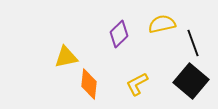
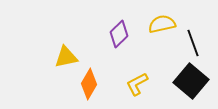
orange diamond: rotated 24 degrees clockwise
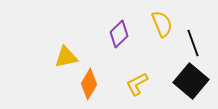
yellow semicircle: rotated 80 degrees clockwise
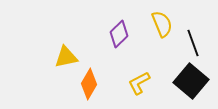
yellow L-shape: moved 2 px right, 1 px up
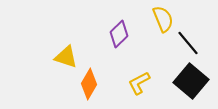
yellow semicircle: moved 1 px right, 5 px up
black line: moved 5 px left; rotated 20 degrees counterclockwise
yellow triangle: rotated 30 degrees clockwise
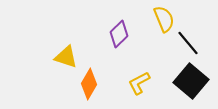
yellow semicircle: moved 1 px right
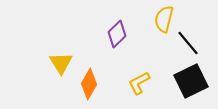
yellow semicircle: rotated 144 degrees counterclockwise
purple diamond: moved 2 px left
yellow triangle: moved 5 px left, 6 px down; rotated 40 degrees clockwise
black square: rotated 24 degrees clockwise
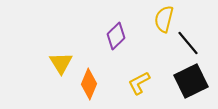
purple diamond: moved 1 px left, 2 px down
orange diamond: rotated 8 degrees counterclockwise
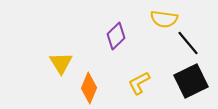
yellow semicircle: rotated 96 degrees counterclockwise
orange diamond: moved 4 px down
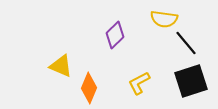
purple diamond: moved 1 px left, 1 px up
black line: moved 2 px left
yellow triangle: moved 3 px down; rotated 35 degrees counterclockwise
black square: rotated 8 degrees clockwise
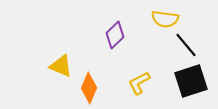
yellow semicircle: moved 1 px right
black line: moved 2 px down
